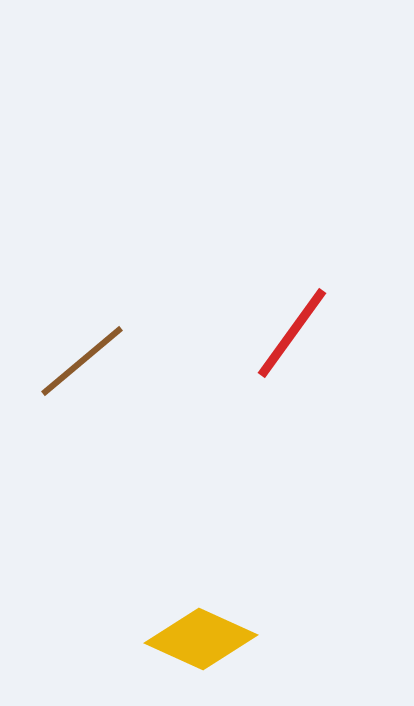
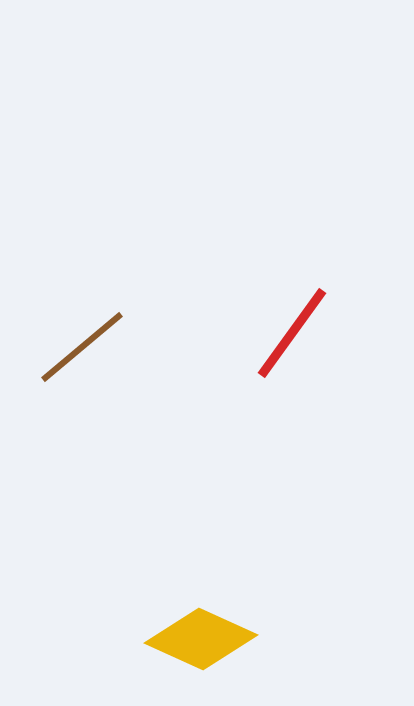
brown line: moved 14 px up
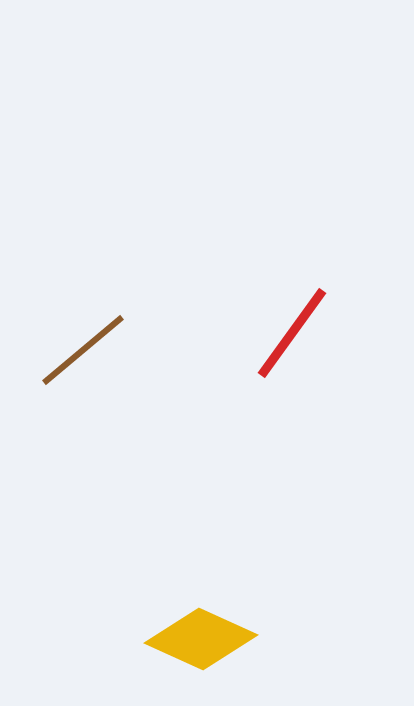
brown line: moved 1 px right, 3 px down
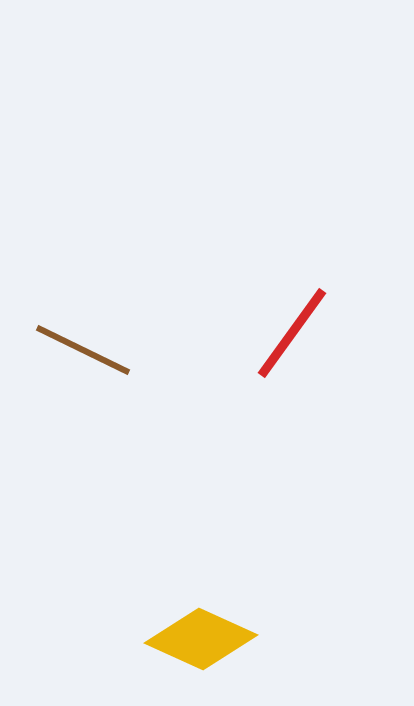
brown line: rotated 66 degrees clockwise
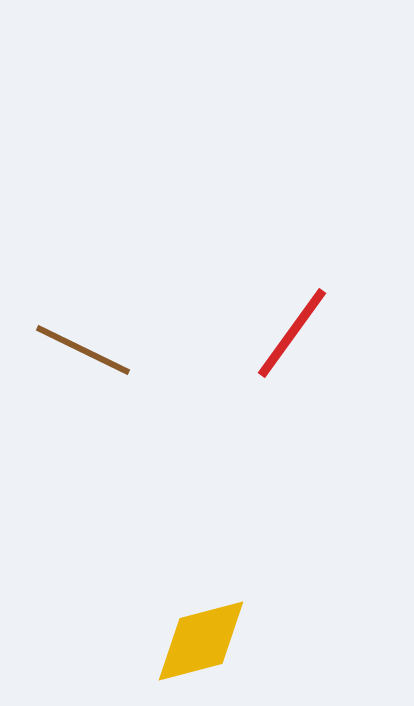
yellow diamond: moved 2 px down; rotated 39 degrees counterclockwise
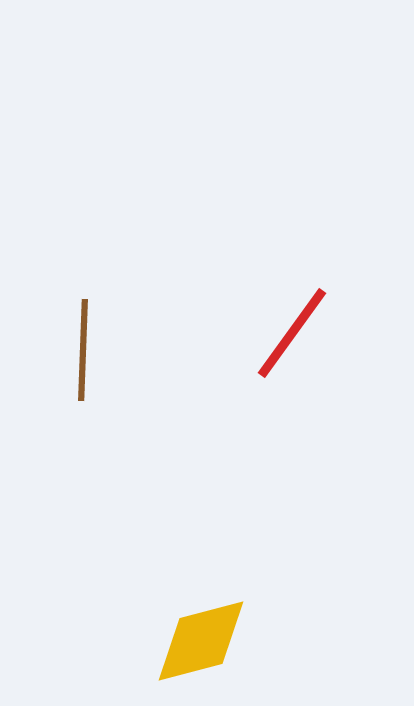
brown line: rotated 66 degrees clockwise
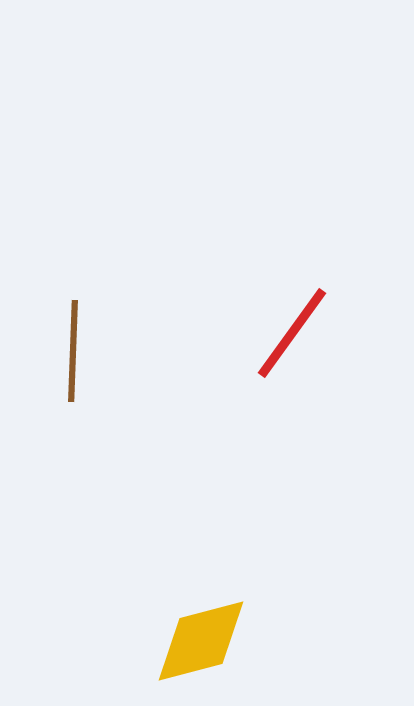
brown line: moved 10 px left, 1 px down
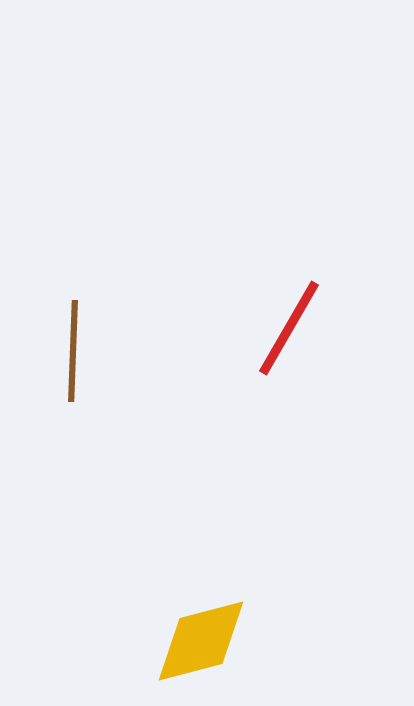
red line: moved 3 px left, 5 px up; rotated 6 degrees counterclockwise
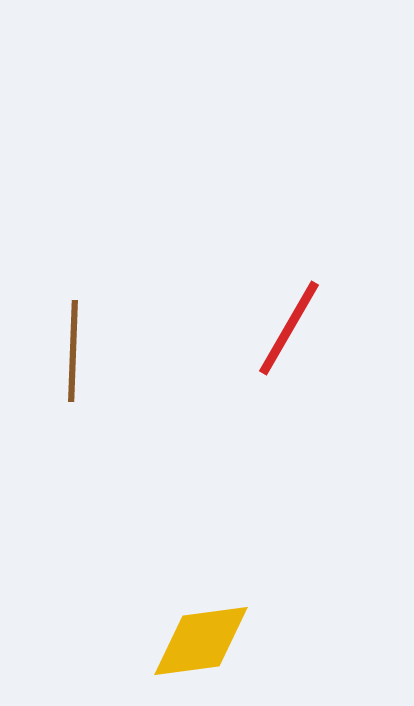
yellow diamond: rotated 7 degrees clockwise
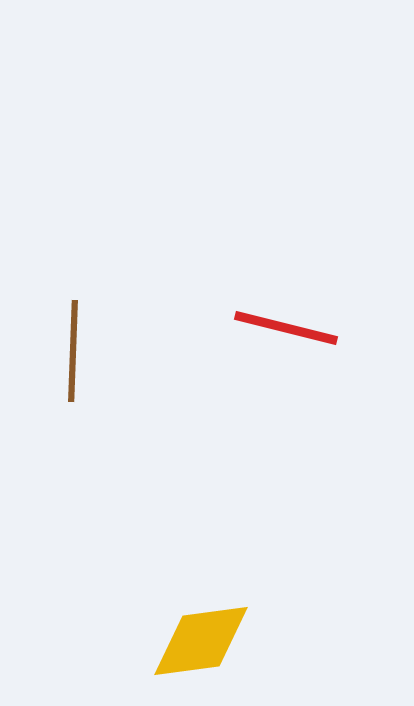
red line: moved 3 px left; rotated 74 degrees clockwise
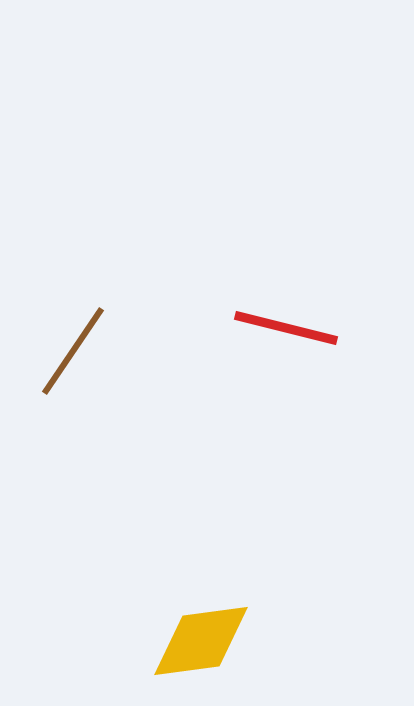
brown line: rotated 32 degrees clockwise
